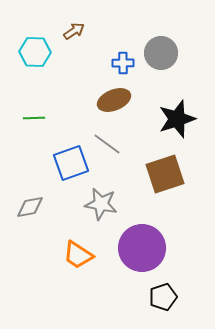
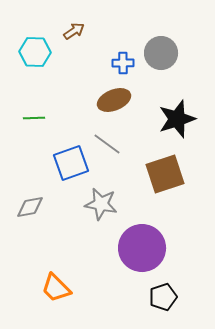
orange trapezoid: moved 22 px left, 33 px down; rotated 12 degrees clockwise
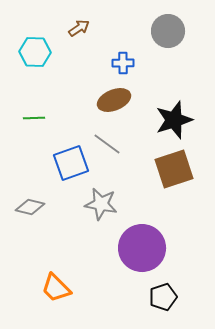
brown arrow: moved 5 px right, 3 px up
gray circle: moved 7 px right, 22 px up
black star: moved 3 px left, 1 px down
brown square: moved 9 px right, 5 px up
gray diamond: rotated 24 degrees clockwise
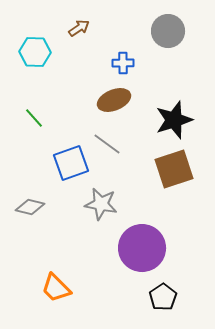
green line: rotated 50 degrees clockwise
black pentagon: rotated 16 degrees counterclockwise
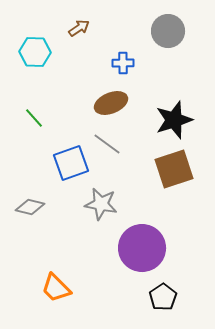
brown ellipse: moved 3 px left, 3 px down
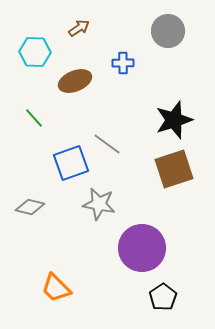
brown ellipse: moved 36 px left, 22 px up
gray star: moved 2 px left
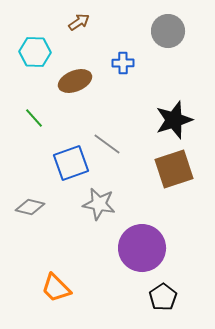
brown arrow: moved 6 px up
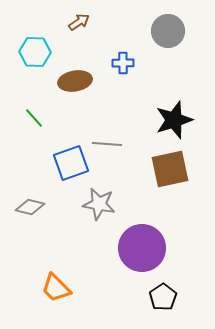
brown ellipse: rotated 12 degrees clockwise
gray line: rotated 32 degrees counterclockwise
brown square: moved 4 px left; rotated 6 degrees clockwise
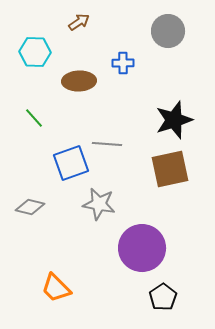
brown ellipse: moved 4 px right; rotated 8 degrees clockwise
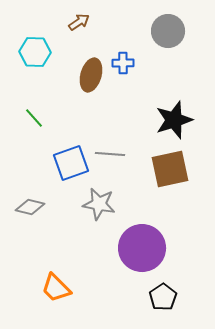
brown ellipse: moved 12 px right, 6 px up; rotated 72 degrees counterclockwise
gray line: moved 3 px right, 10 px down
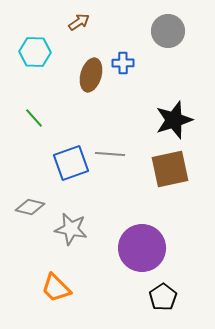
gray star: moved 28 px left, 25 px down
